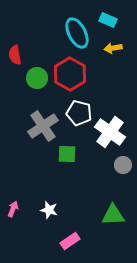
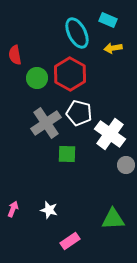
gray cross: moved 3 px right, 3 px up
white cross: moved 2 px down
gray circle: moved 3 px right
green triangle: moved 4 px down
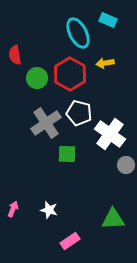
cyan ellipse: moved 1 px right
yellow arrow: moved 8 px left, 15 px down
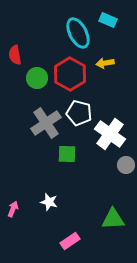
white star: moved 8 px up
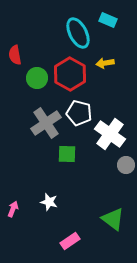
green triangle: rotated 40 degrees clockwise
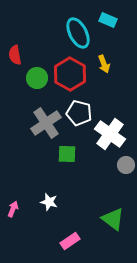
yellow arrow: moved 1 px left, 1 px down; rotated 102 degrees counterclockwise
